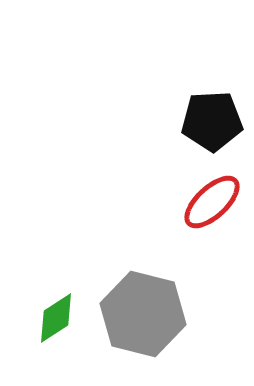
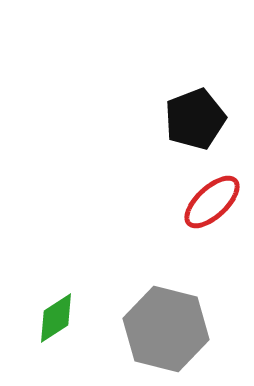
black pentagon: moved 17 px left, 2 px up; rotated 18 degrees counterclockwise
gray hexagon: moved 23 px right, 15 px down
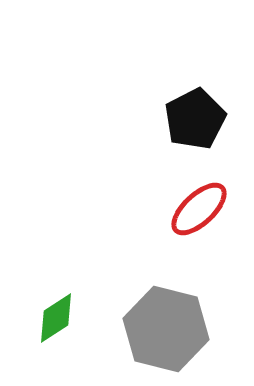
black pentagon: rotated 6 degrees counterclockwise
red ellipse: moved 13 px left, 7 px down
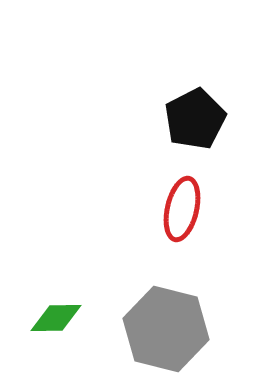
red ellipse: moved 17 px left; rotated 34 degrees counterclockwise
green diamond: rotated 32 degrees clockwise
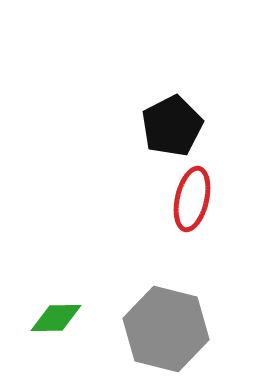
black pentagon: moved 23 px left, 7 px down
red ellipse: moved 10 px right, 10 px up
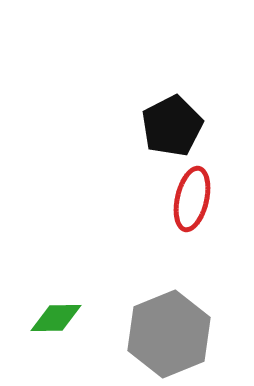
gray hexagon: moved 3 px right, 5 px down; rotated 24 degrees clockwise
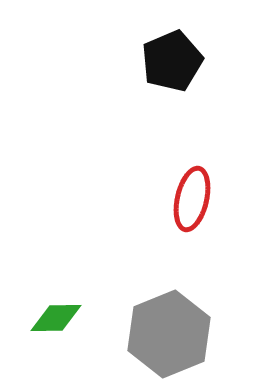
black pentagon: moved 65 px up; rotated 4 degrees clockwise
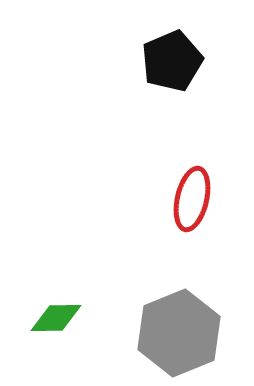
gray hexagon: moved 10 px right, 1 px up
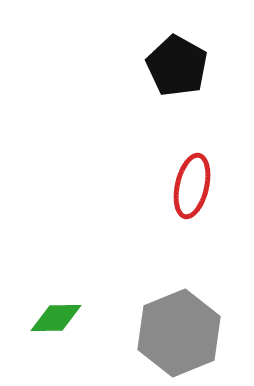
black pentagon: moved 5 px right, 5 px down; rotated 20 degrees counterclockwise
red ellipse: moved 13 px up
